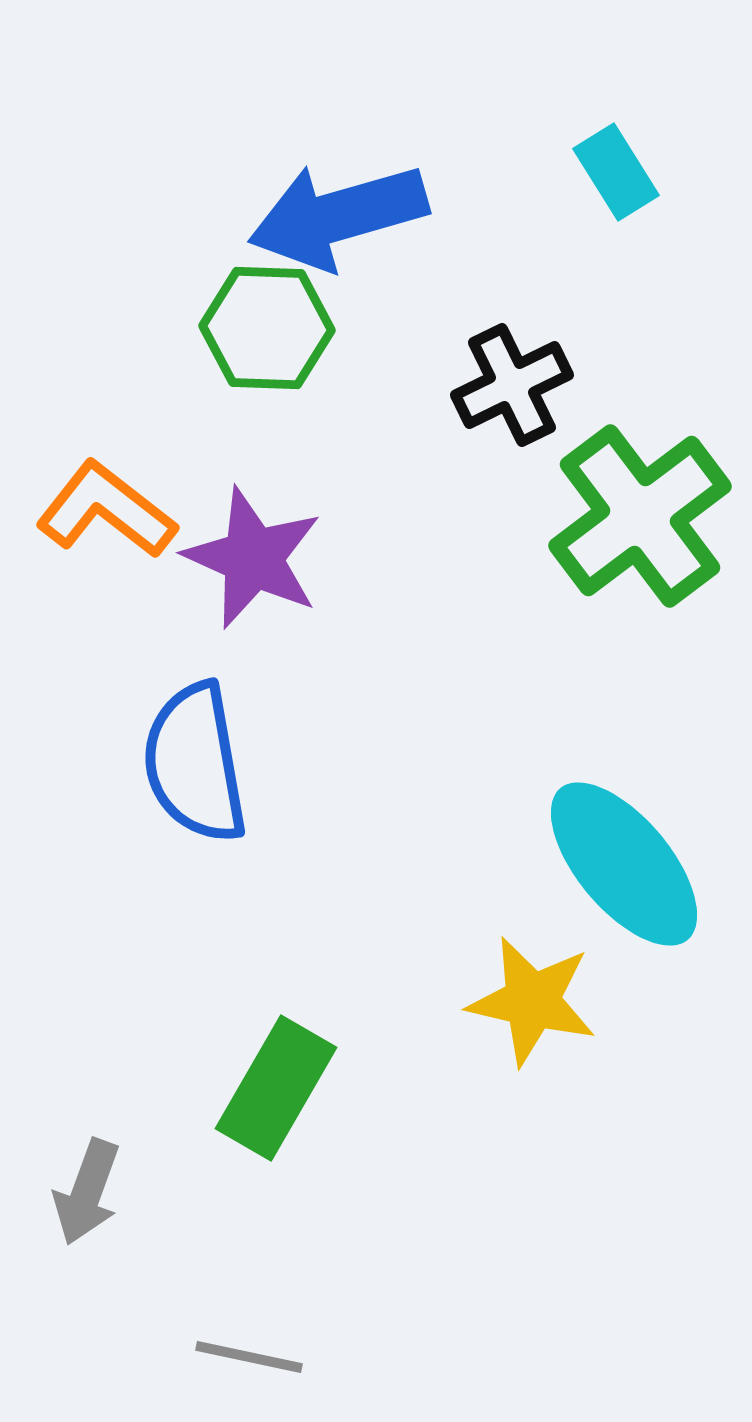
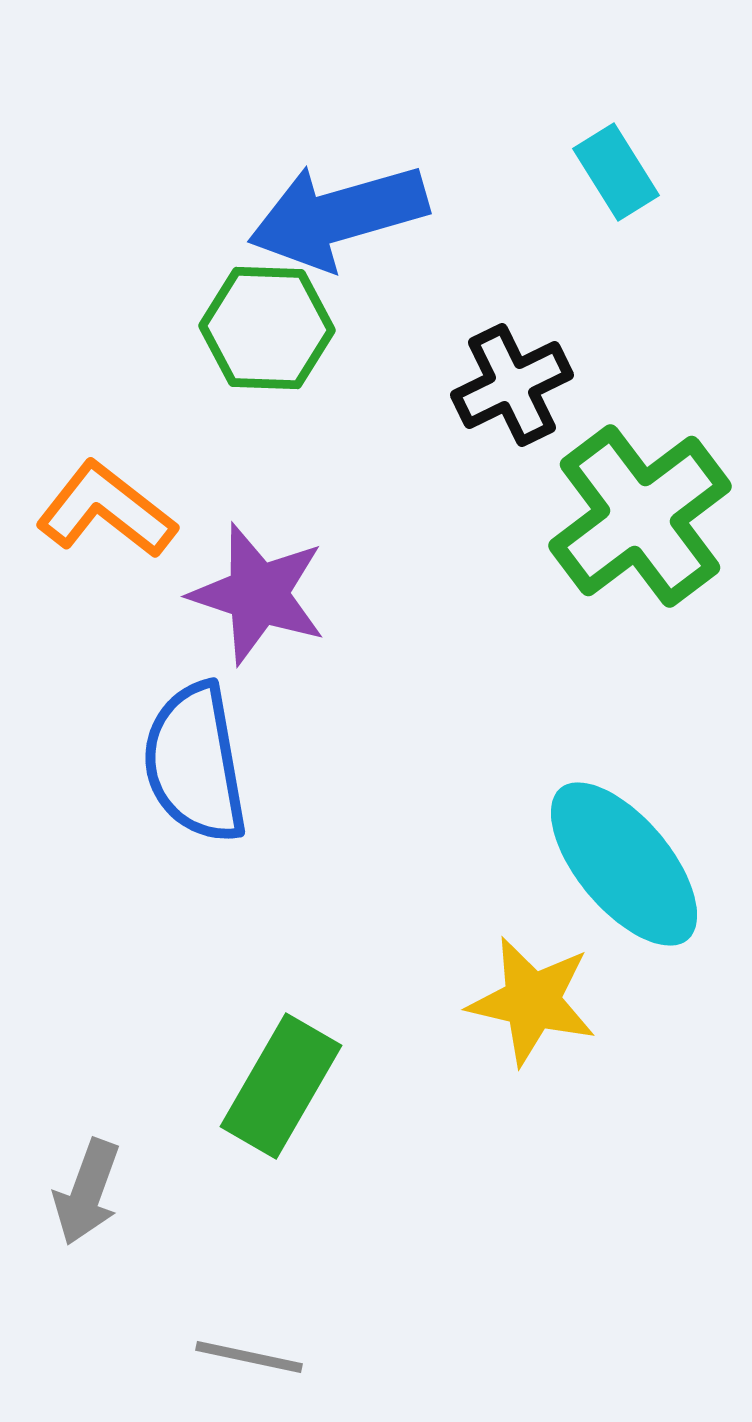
purple star: moved 5 px right, 36 px down; rotated 6 degrees counterclockwise
green rectangle: moved 5 px right, 2 px up
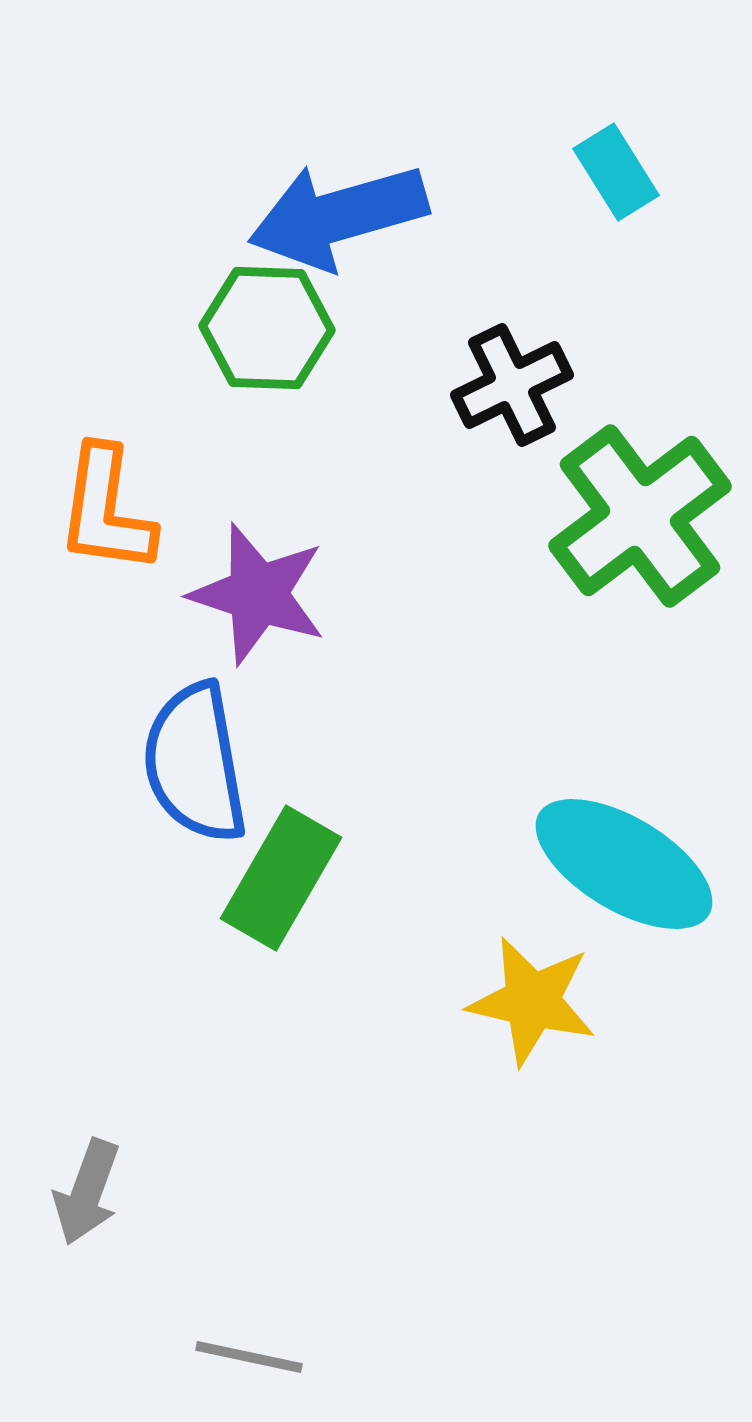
orange L-shape: rotated 120 degrees counterclockwise
cyan ellipse: rotated 19 degrees counterclockwise
green rectangle: moved 208 px up
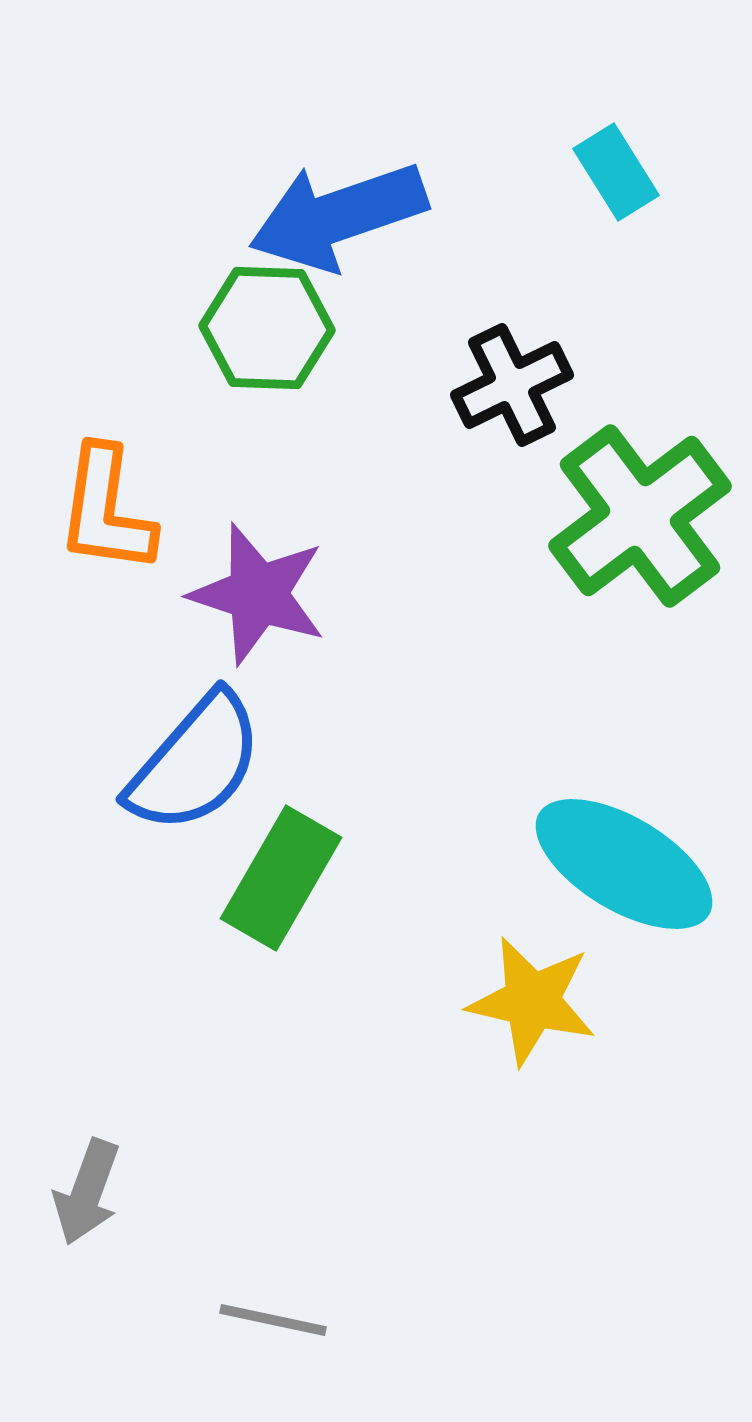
blue arrow: rotated 3 degrees counterclockwise
blue semicircle: rotated 129 degrees counterclockwise
gray line: moved 24 px right, 37 px up
